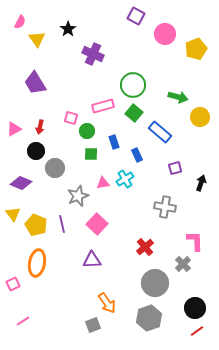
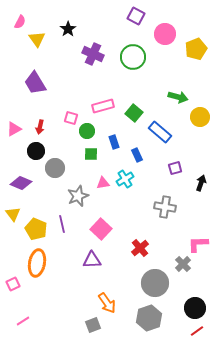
green circle at (133, 85): moved 28 px up
pink square at (97, 224): moved 4 px right, 5 px down
yellow pentagon at (36, 225): moved 4 px down
pink L-shape at (195, 241): moved 3 px right, 3 px down; rotated 90 degrees counterclockwise
red cross at (145, 247): moved 5 px left, 1 px down
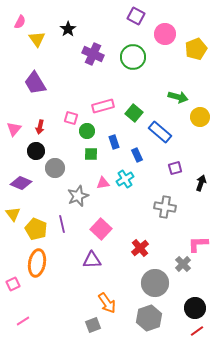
pink triangle at (14, 129): rotated 21 degrees counterclockwise
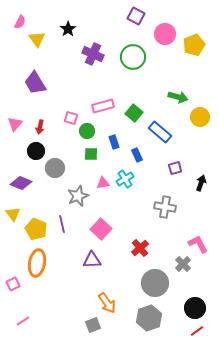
yellow pentagon at (196, 49): moved 2 px left, 4 px up
pink triangle at (14, 129): moved 1 px right, 5 px up
pink L-shape at (198, 244): rotated 65 degrees clockwise
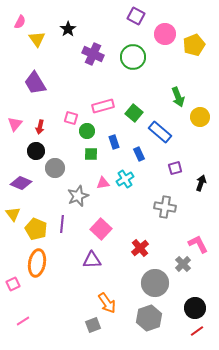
green arrow at (178, 97): rotated 54 degrees clockwise
blue rectangle at (137, 155): moved 2 px right, 1 px up
purple line at (62, 224): rotated 18 degrees clockwise
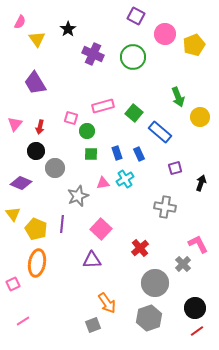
blue rectangle at (114, 142): moved 3 px right, 11 px down
